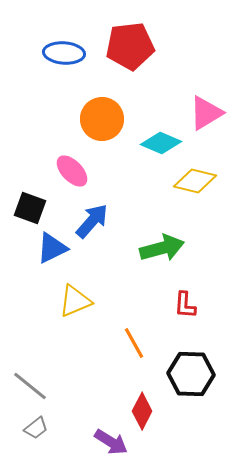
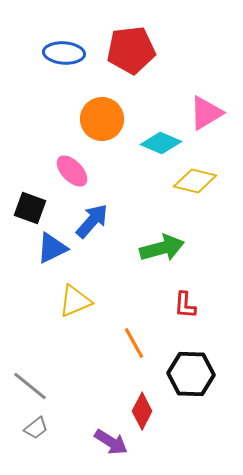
red pentagon: moved 1 px right, 4 px down
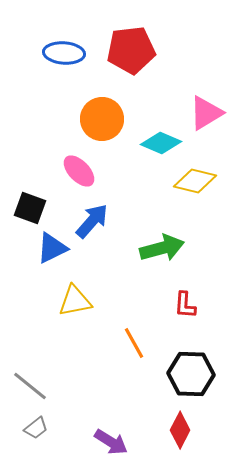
pink ellipse: moved 7 px right
yellow triangle: rotated 12 degrees clockwise
red diamond: moved 38 px right, 19 px down
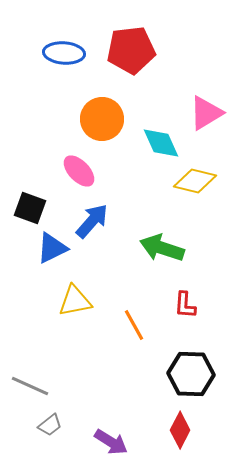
cyan diamond: rotated 42 degrees clockwise
green arrow: rotated 147 degrees counterclockwise
orange line: moved 18 px up
gray line: rotated 15 degrees counterclockwise
gray trapezoid: moved 14 px right, 3 px up
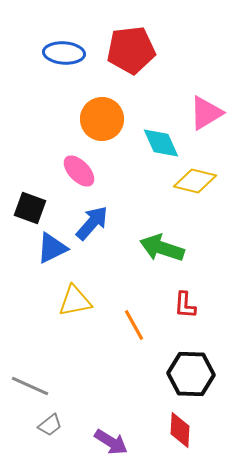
blue arrow: moved 2 px down
red diamond: rotated 24 degrees counterclockwise
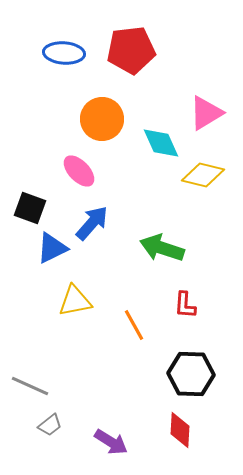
yellow diamond: moved 8 px right, 6 px up
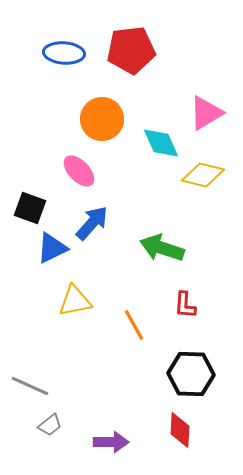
purple arrow: rotated 32 degrees counterclockwise
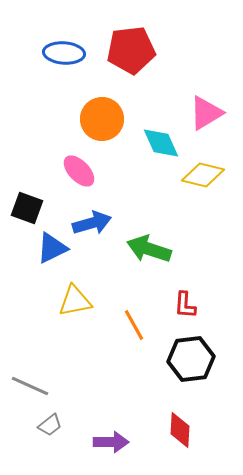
black square: moved 3 px left
blue arrow: rotated 33 degrees clockwise
green arrow: moved 13 px left, 1 px down
black hexagon: moved 15 px up; rotated 9 degrees counterclockwise
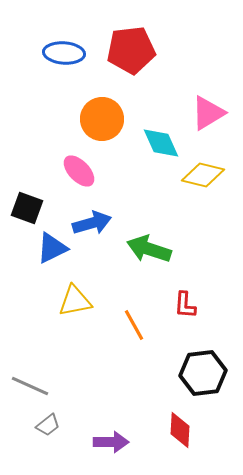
pink triangle: moved 2 px right
black hexagon: moved 12 px right, 14 px down
gray trapezoid: moved 2 px left
